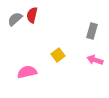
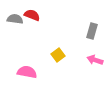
red semicircle: rotated 98 degrees clockwise
gray semicircle: rotated 49 degrees clockwise
pink semicircle: rotated 24 degrees clockwise
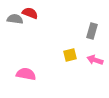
red semicircle: moved 2 px left, 2 px up
yellow square: moved 12 px right; rotated 24 degrees clockwise
pink semicircle: moved 1 px left, 2 px down
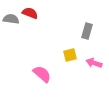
gray semicircle: moved 4 px left
gray rectangle: moved 5 px left
pink arrow: moved 1 px left, 3 px down
pink semicircle: moved 16 px right; rotated 30 degrees clockwise
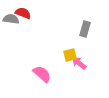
red semicircle: moved 7 px left
gray rectangle: moved 2 px left, 2 px up
pink arrow: moved 15 px left; rotated 21 degrees clockwise
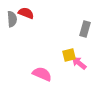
red semicircle: moved 3 px right
gray semicircle: moved 1 px right; rotated 77 degrees clockwise
yellow square: moved 1 px left
pink semicircle: rotated 18 degrees counterclockwise
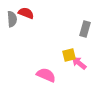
pink semicircle: moved 4 px right, 1 px down
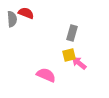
gray rectangle: moved 13 px left, 4 px down
